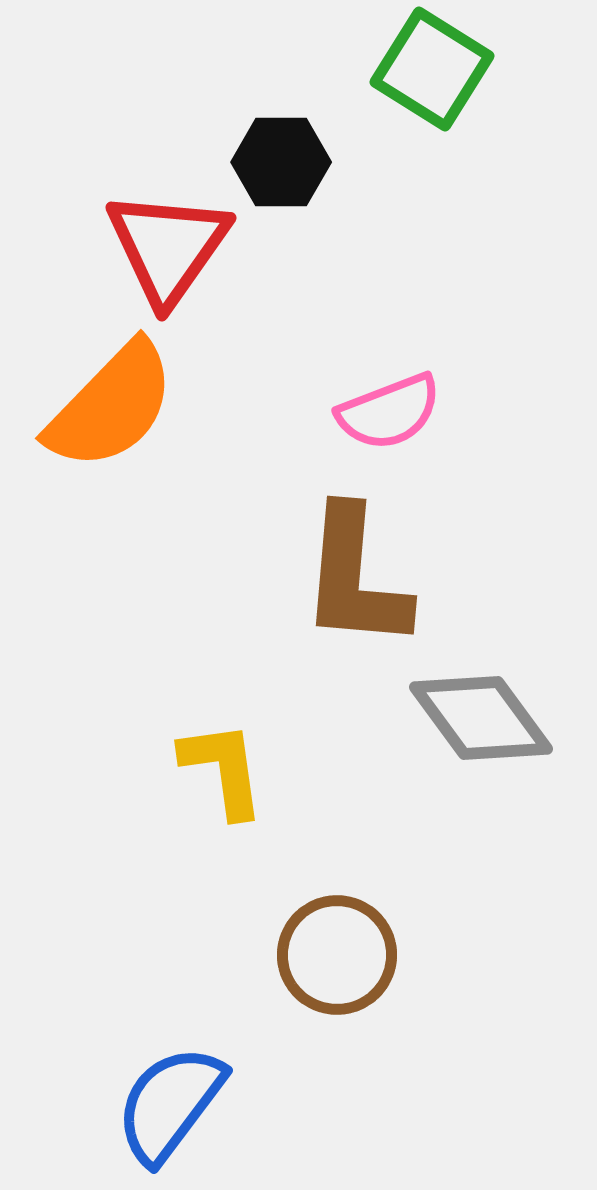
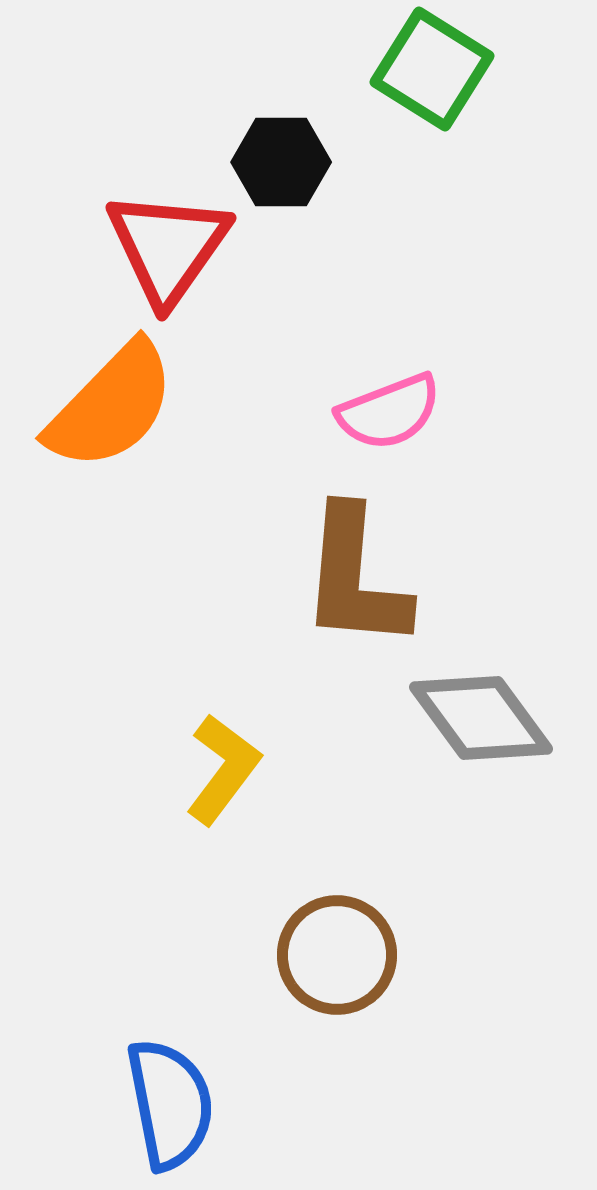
yellow L-shape: rotated 45 degrees clockwise
blue semicircle: rotated 132 degrees clockwise
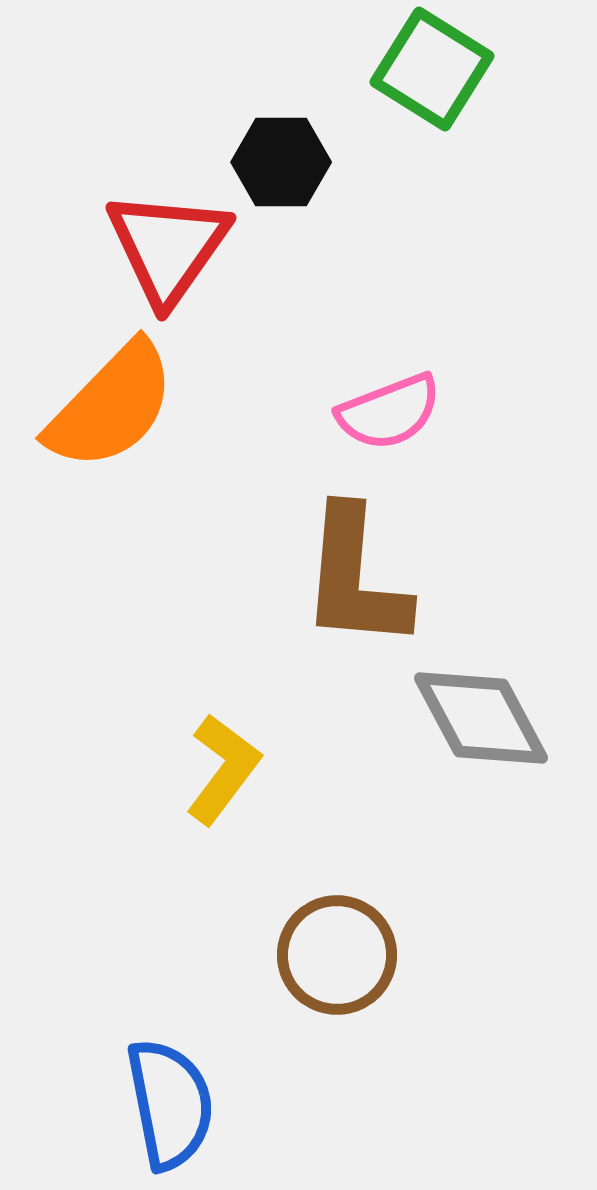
gray diamond: rotated 8 degrees clockwise
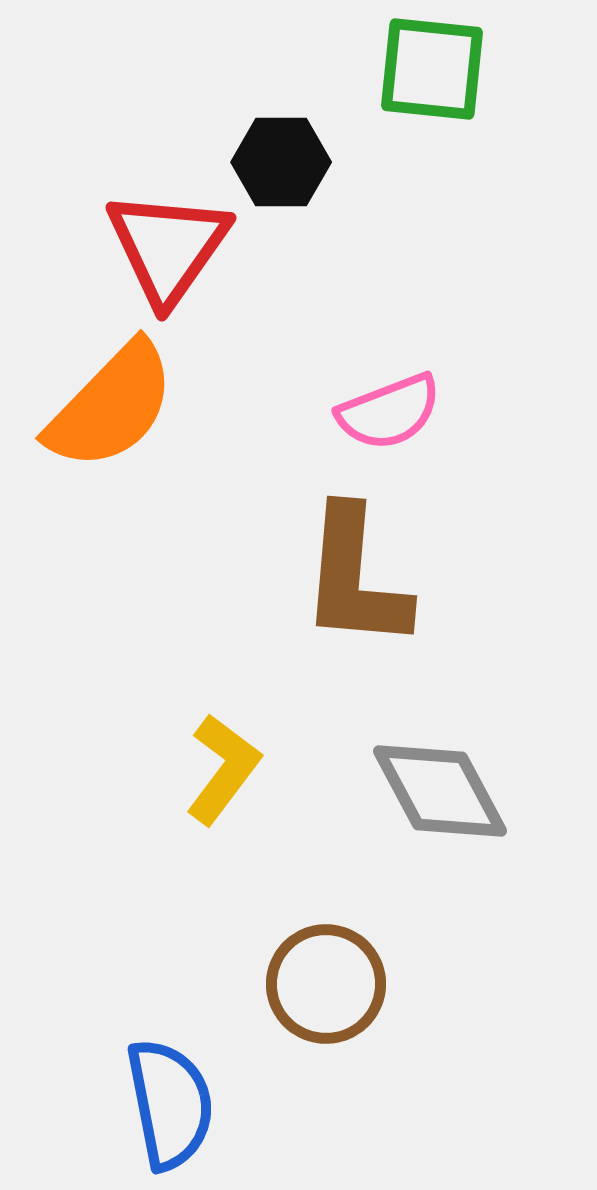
green square: rotated 26 degrees counterclockwise
gray diamond: moved 41 px left, 73 px down
brown circle: moved 11 px left, 29 px down
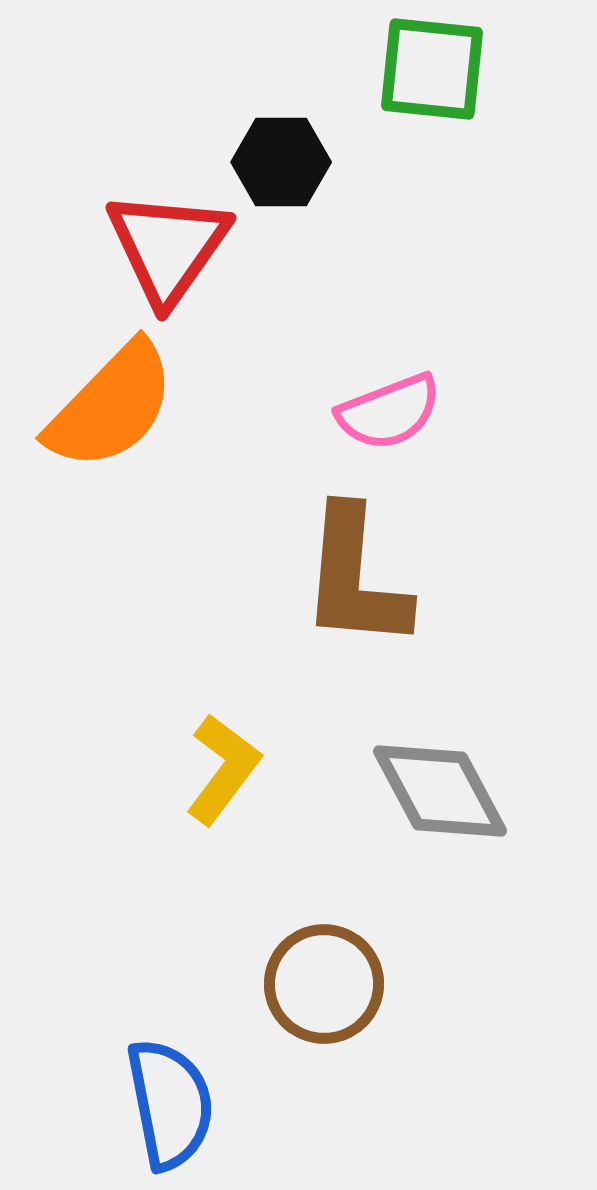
brown circle: moved 2 px left
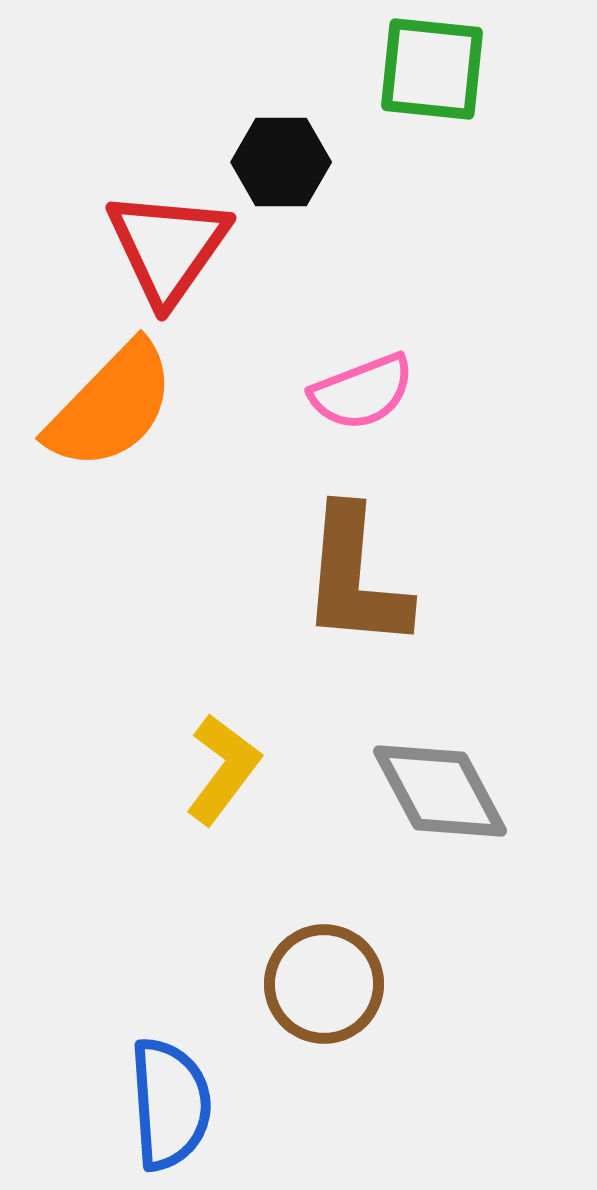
pink semicircle: moved 27 px left, 20 px up
blue semicircle: rotated 7 degrees clockwise
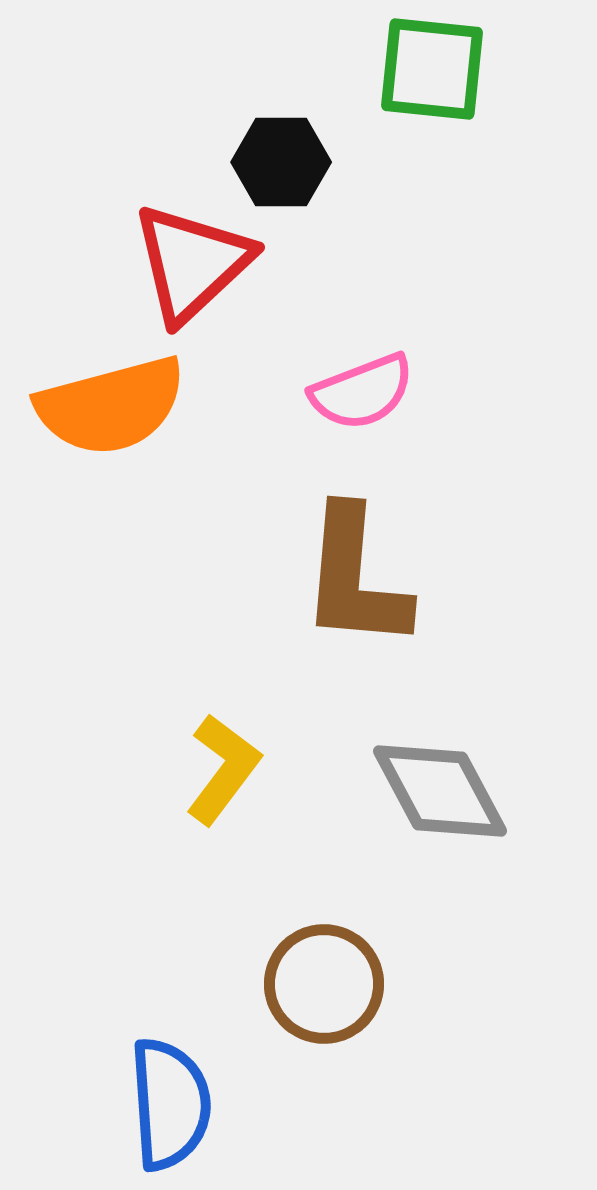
red triangle: moved 24 px right, 16 px down; rotated 12 degrees clockwise
orange semicircle: rotated 31 degrees clockwise
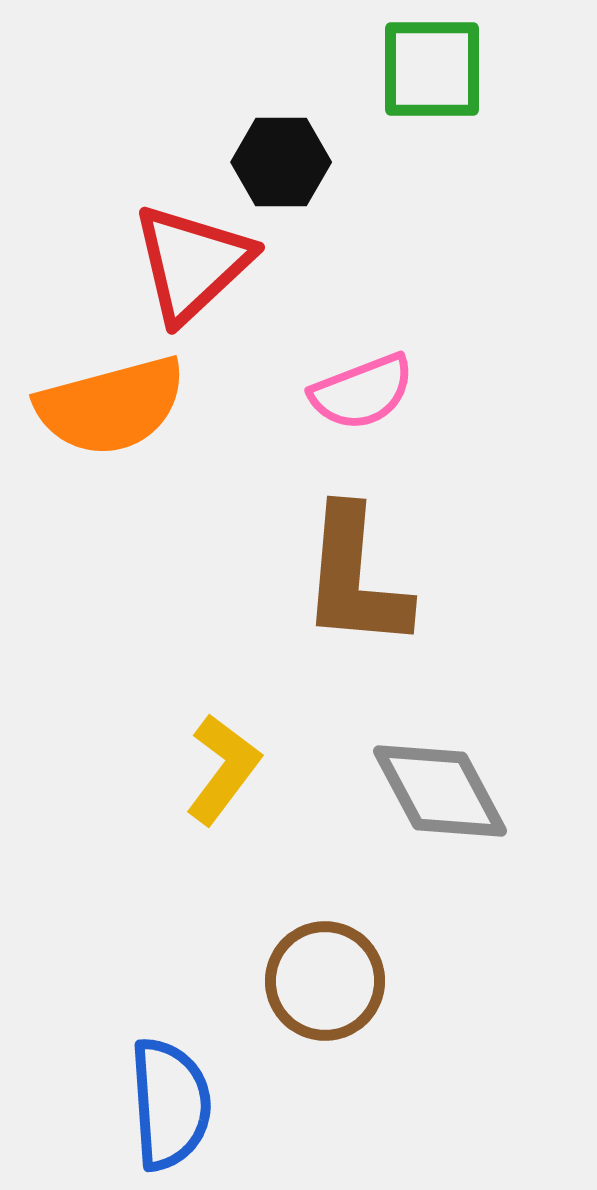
green square: rotated 6 degrees counterclockwise
brown circle: moved 1 px right, 3 px up
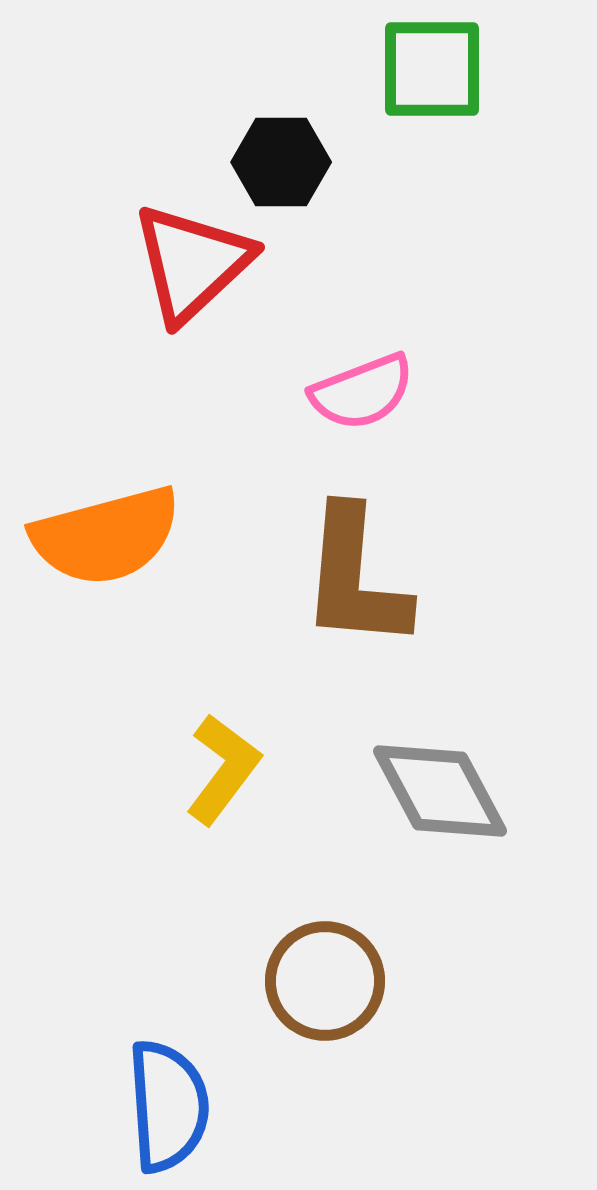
orange semicircle: moved 5 px left, 130 px down
blue semicircle: moved 2 px left, 2 px down
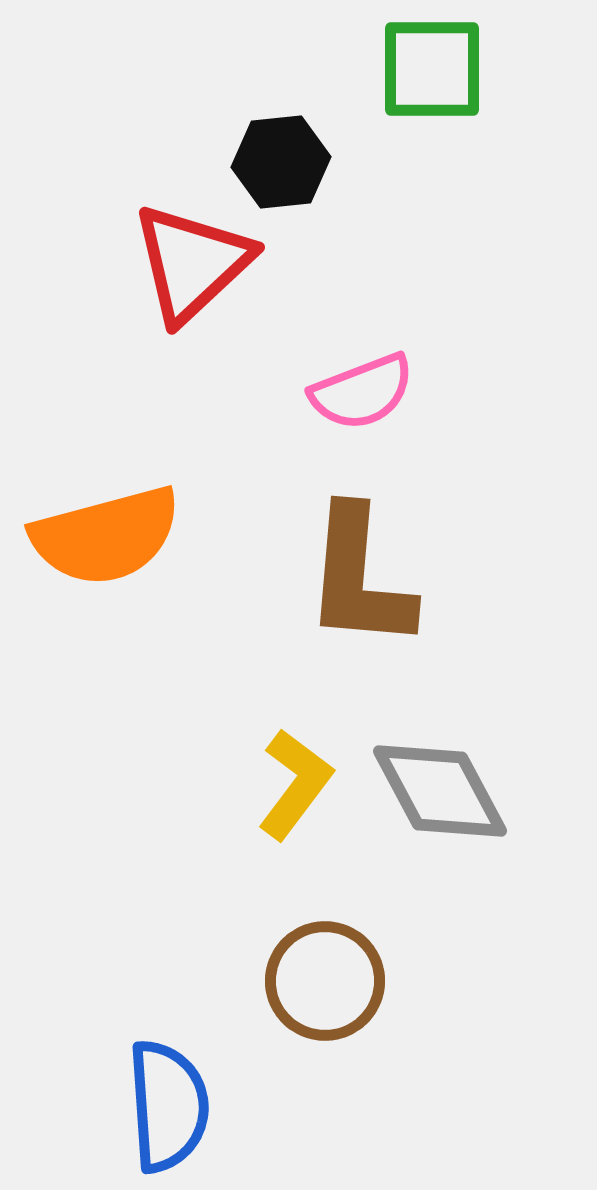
black hexagon: rotated 6 degrees counterclockwise
brown L-shape: moved 4 px right
yellow L-shape: moved 72 px right, 15 px down
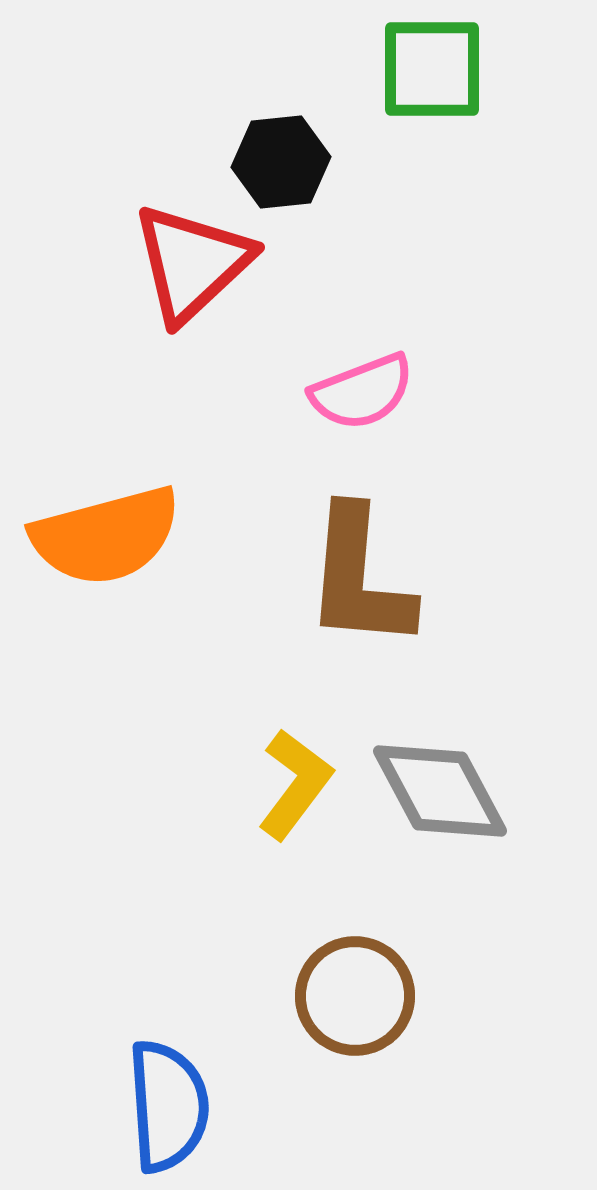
brown circle: moved 30 px right, 15 px down
